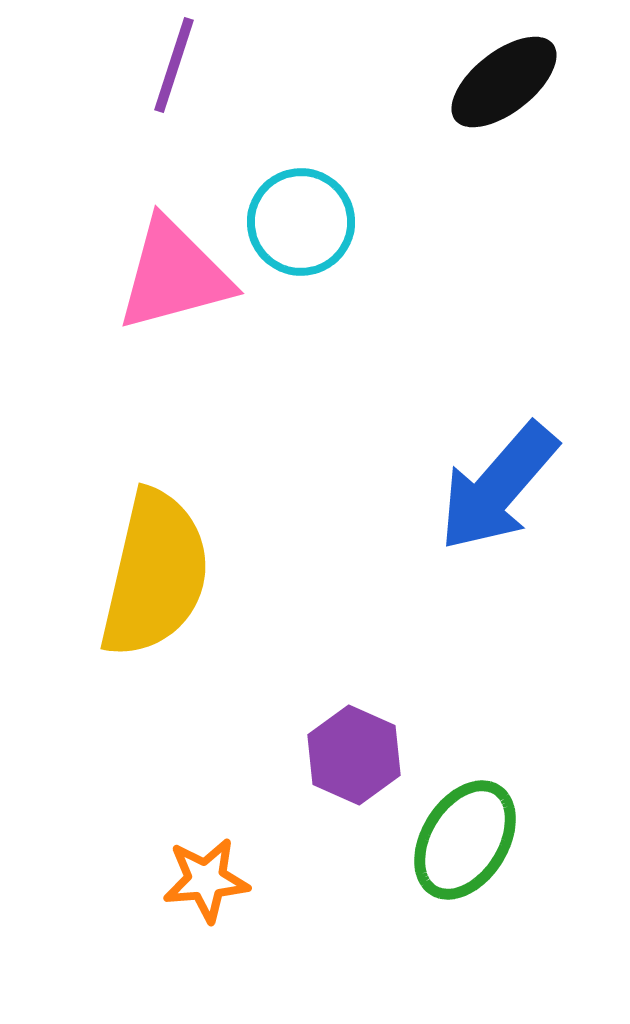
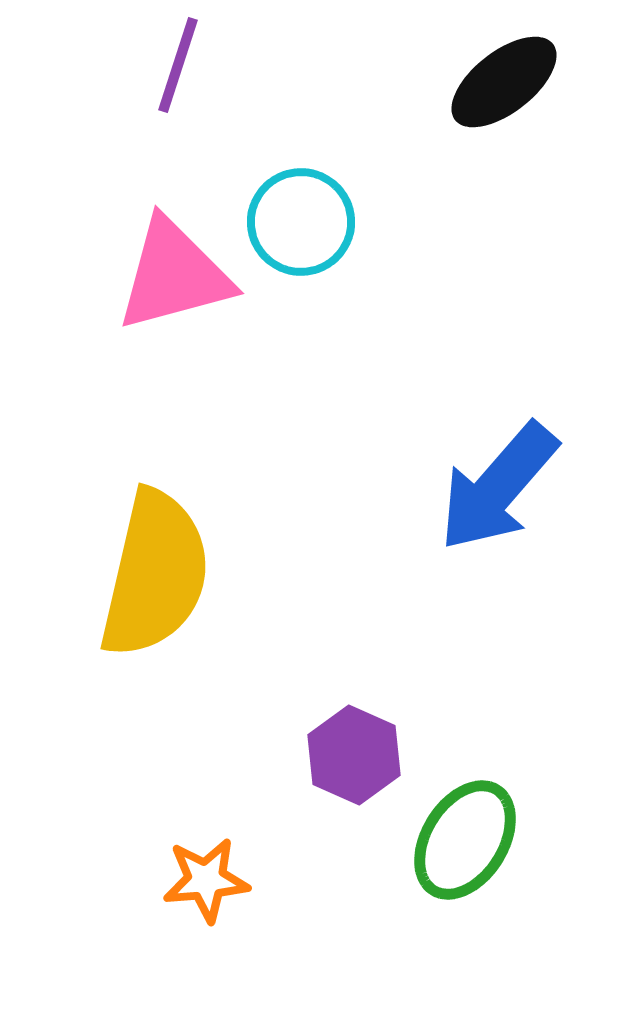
purple line: moved 4 px right
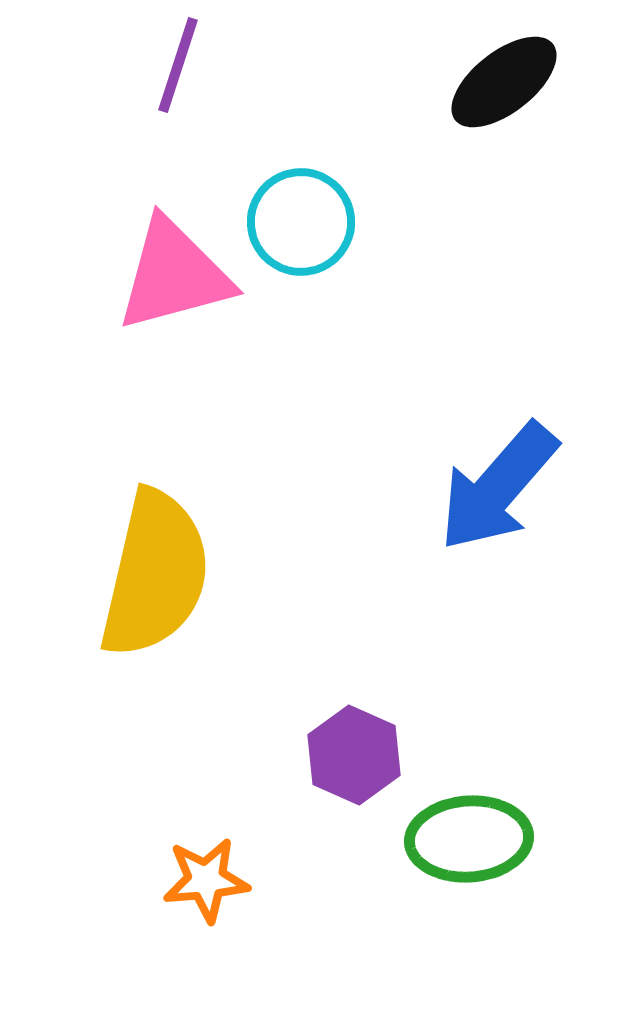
green ellipse: moved 4 px right, 1 px up; rotated 54 degrees clockwise
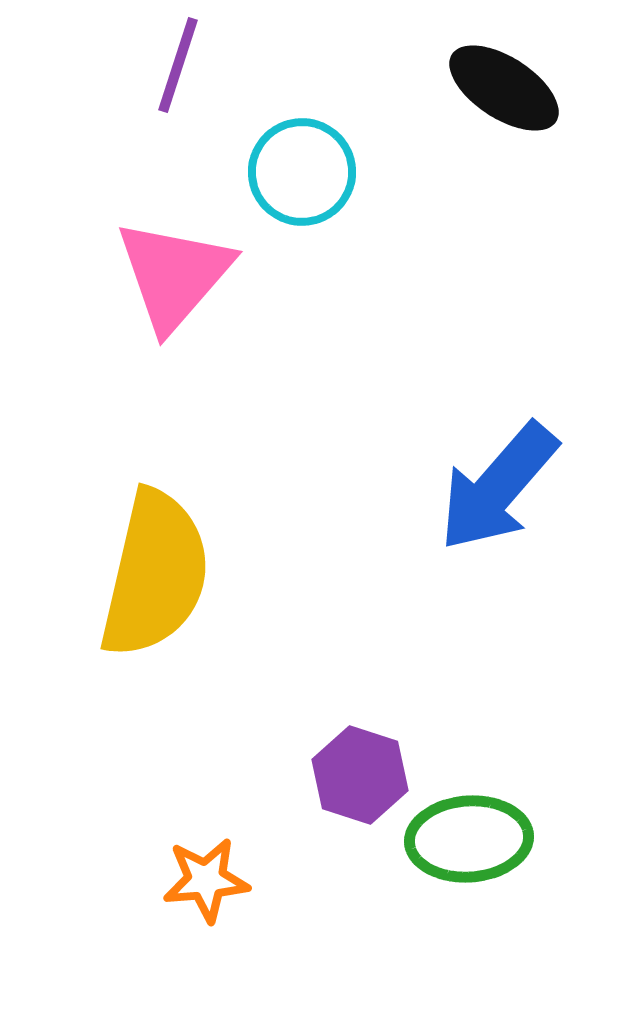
black ellipse: moved 6 px down; rotated 71 degrees clockwise
cyan circle: moved 1 px right, 50 px up
pink triangle: rotated 34 degrees counterclockwise
purple hexagon: moved 6 px right, 20 px down; rotated 6 degrees counterclockwise
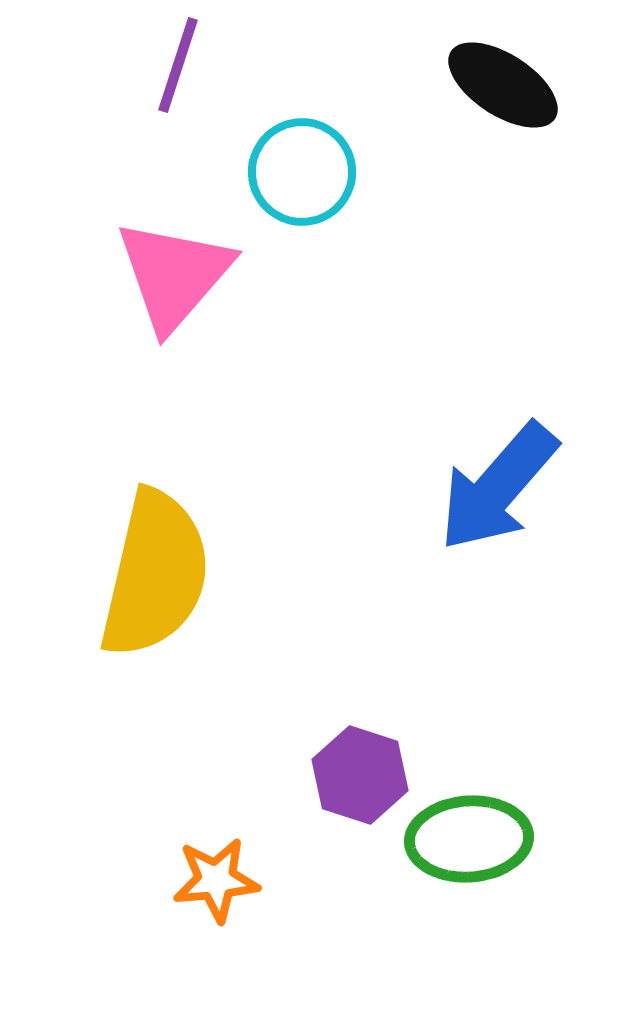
black ellipse: moved 1 px left, 3 px up
orange star: moved 10 px right
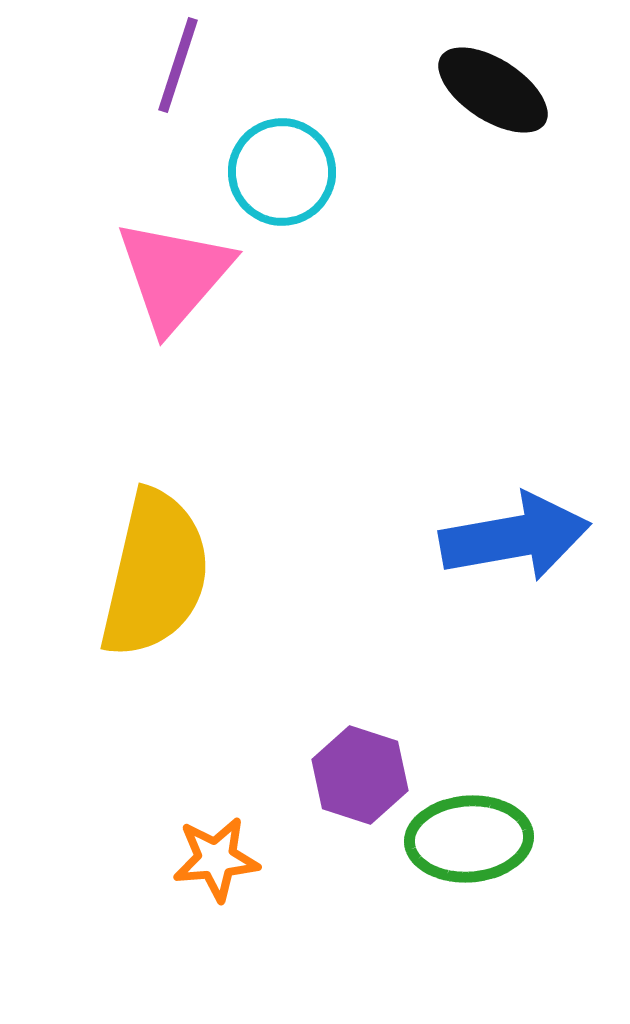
black ellipse: moved 10 px left, 5 px down
cyan circle: moved 20 px left
blue arrow: moved 17 px right, 50 px down; rotated 141 degrees counterclockwise
orange star: moved 21 px up
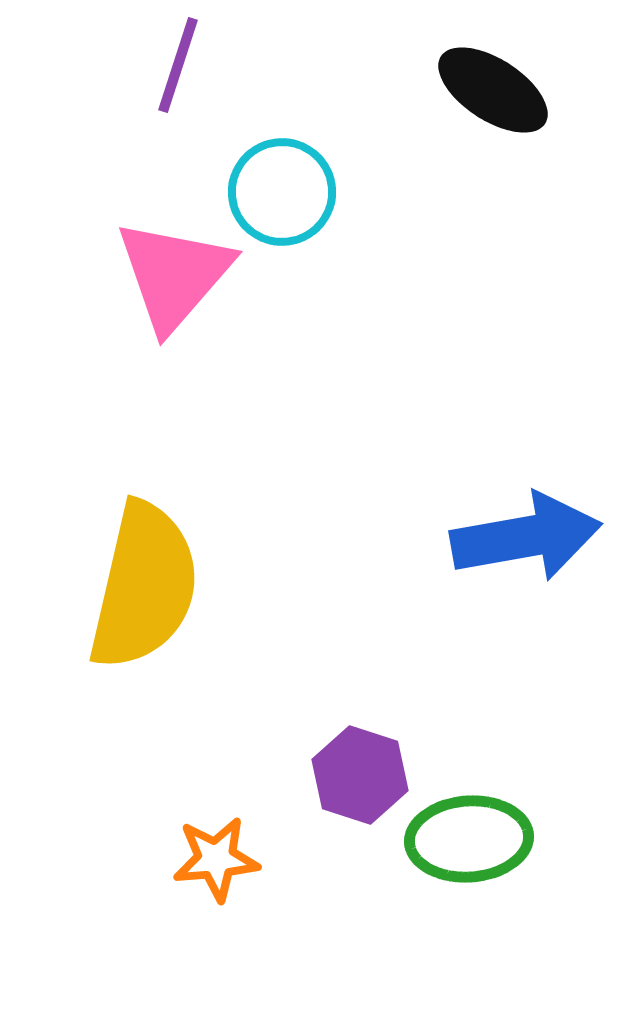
cyan circle: moved 20 px down
blue arrow: moved 11 px right
yellow semicircle: moved 11 px left, 12 px down
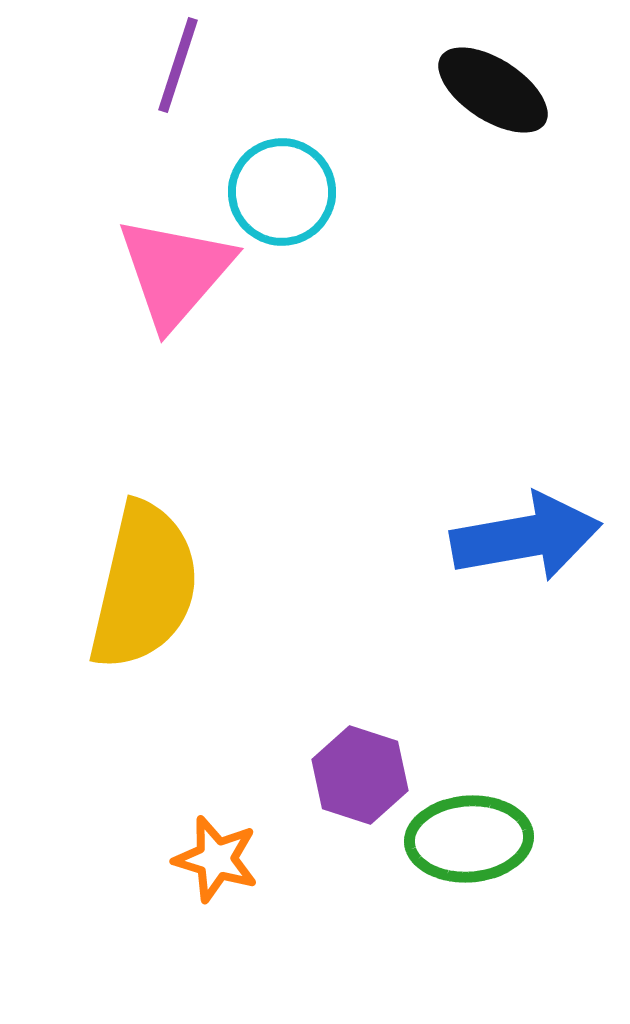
pink triangle: moved 1 px right, 3 px up
orange star: rotated 22 degrees clockwise
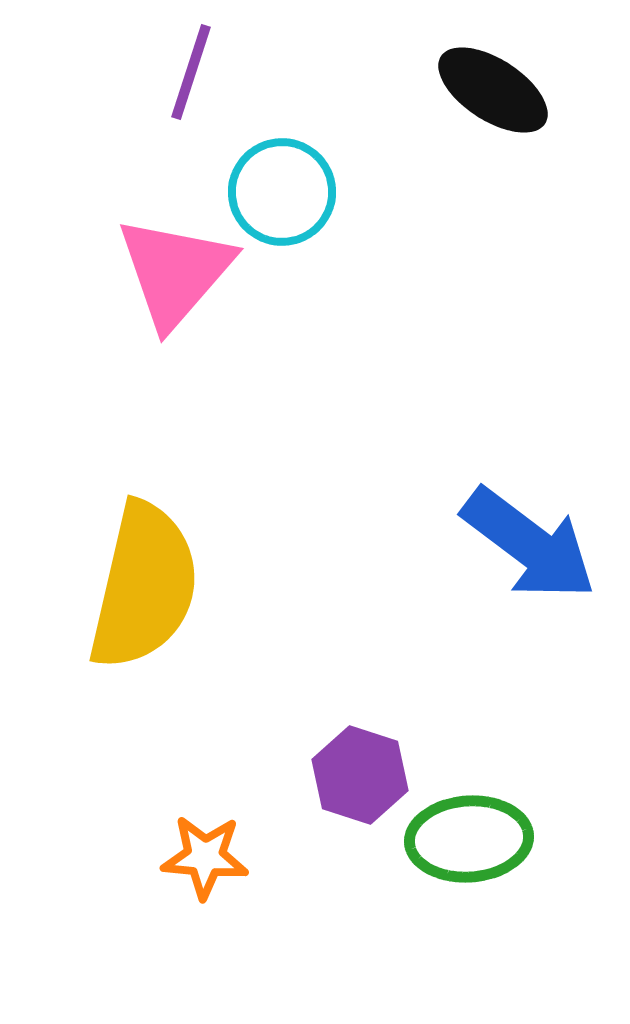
purple line: moved 13 px right, 7 px down
blue arrow: moved 3 px right, 7 px down; rotated 47 degrees clockwise
orange star: moved 11 px left, 2 px up; rotated 12 degrees counterclockwise
